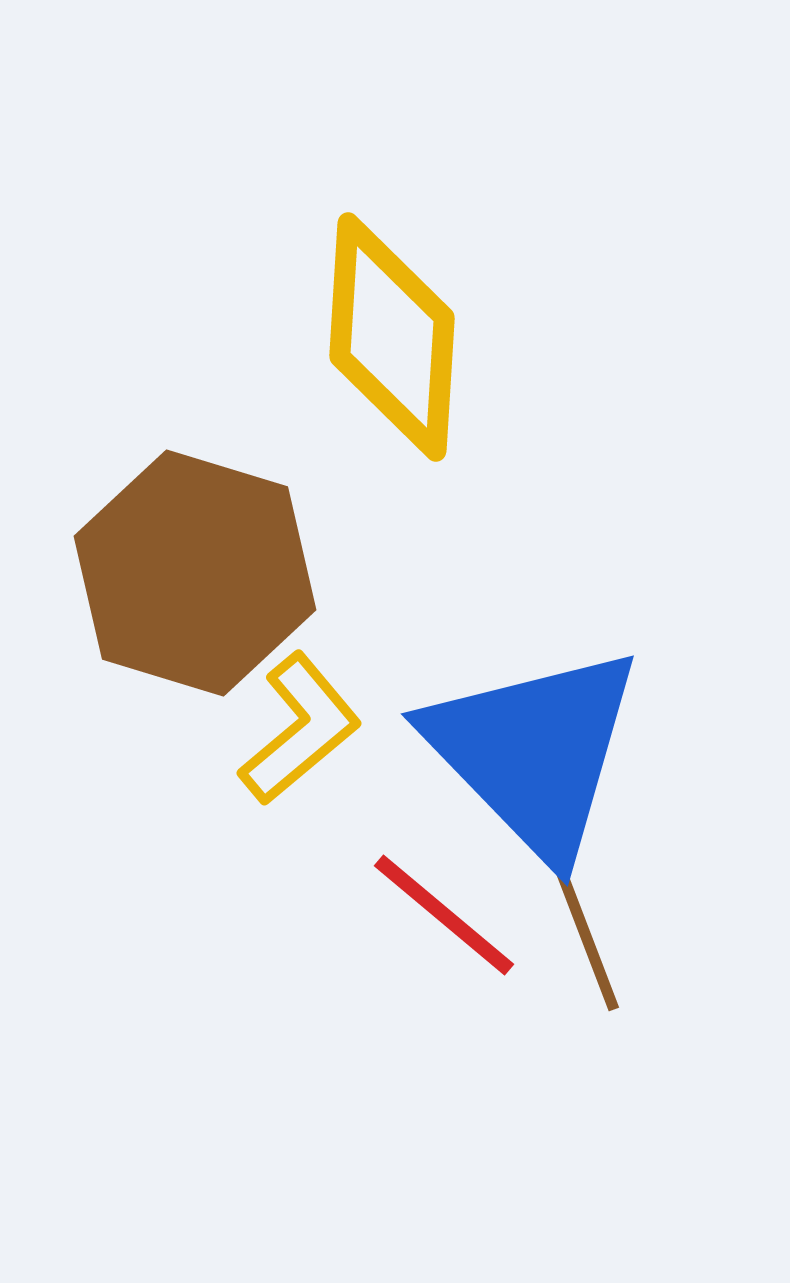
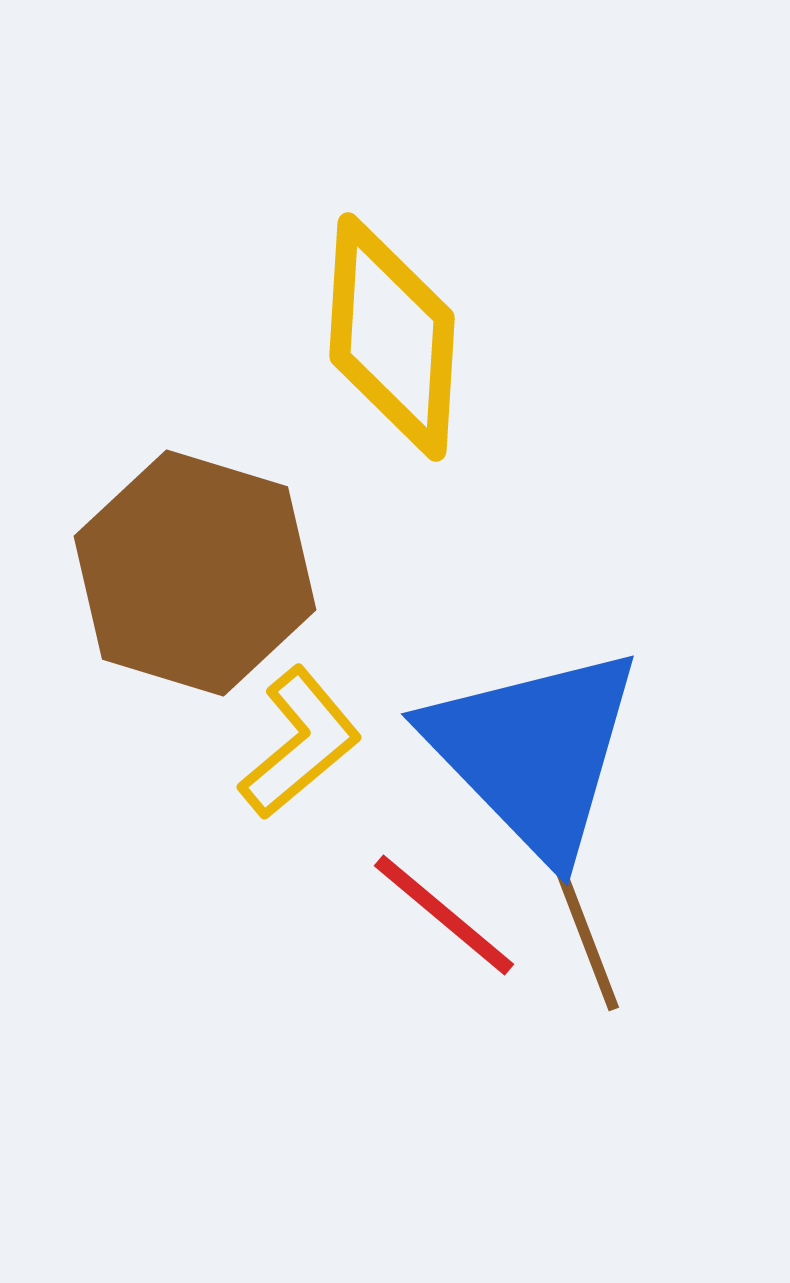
yellow L-shape: moved 14 px down
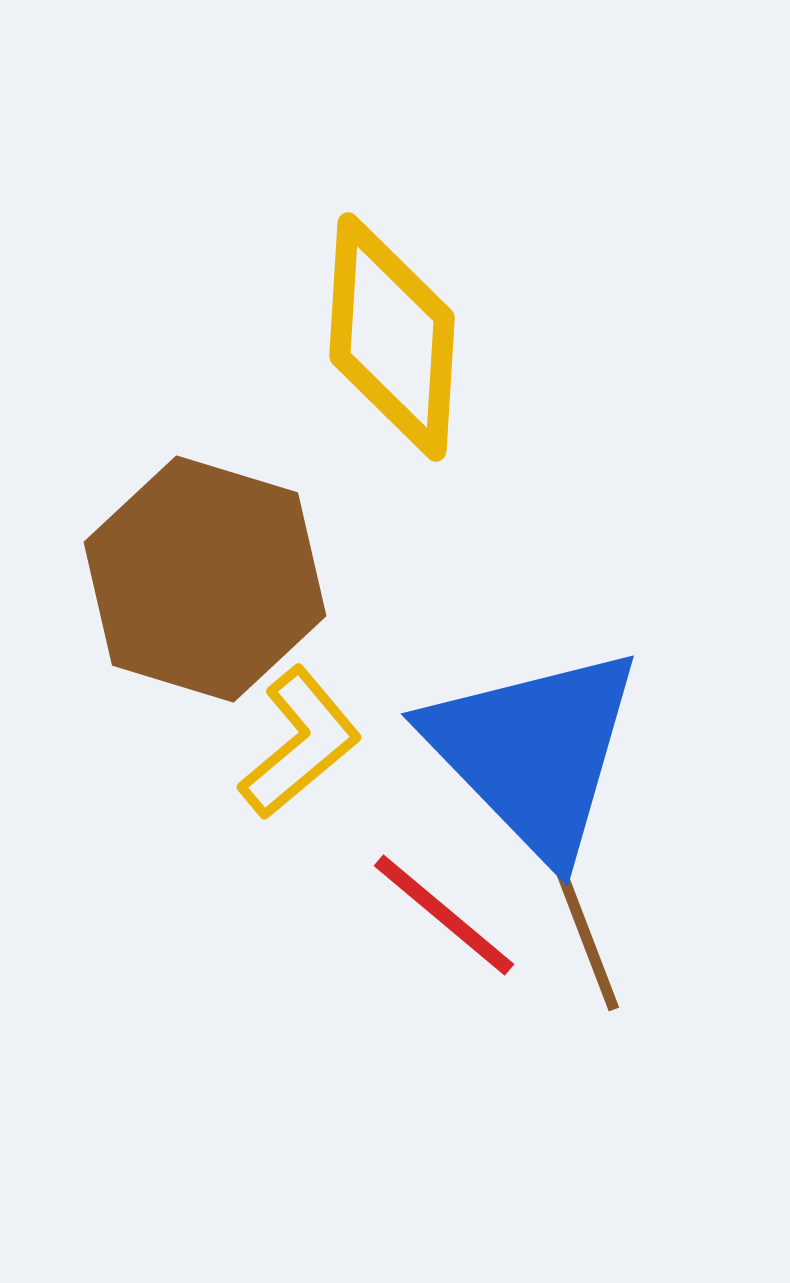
brown hexagon: moved 10 px right, 6 px down
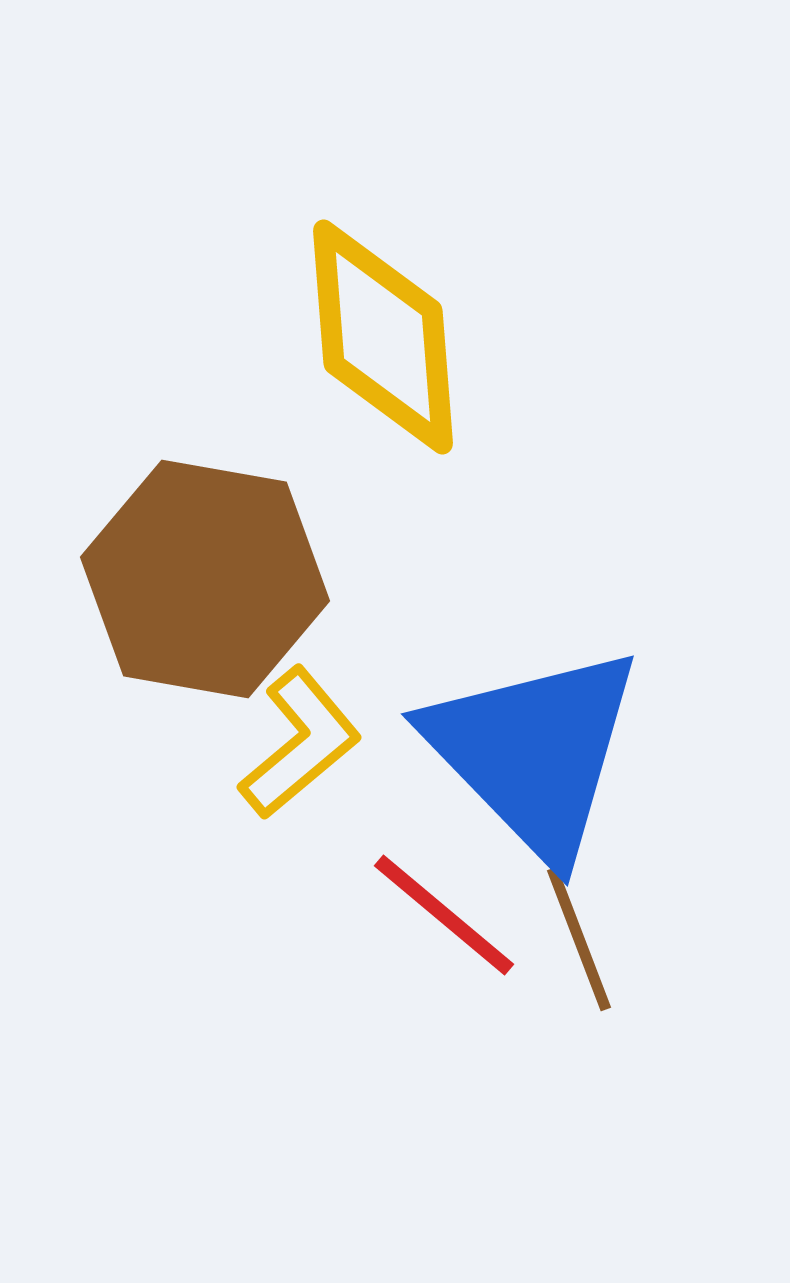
yellow diamond: moved 9 px left; rotated 8 degrees counterclockwise
brown hexagon: rotated 7 degrees counterclockwise
brown line: moved 8 px left
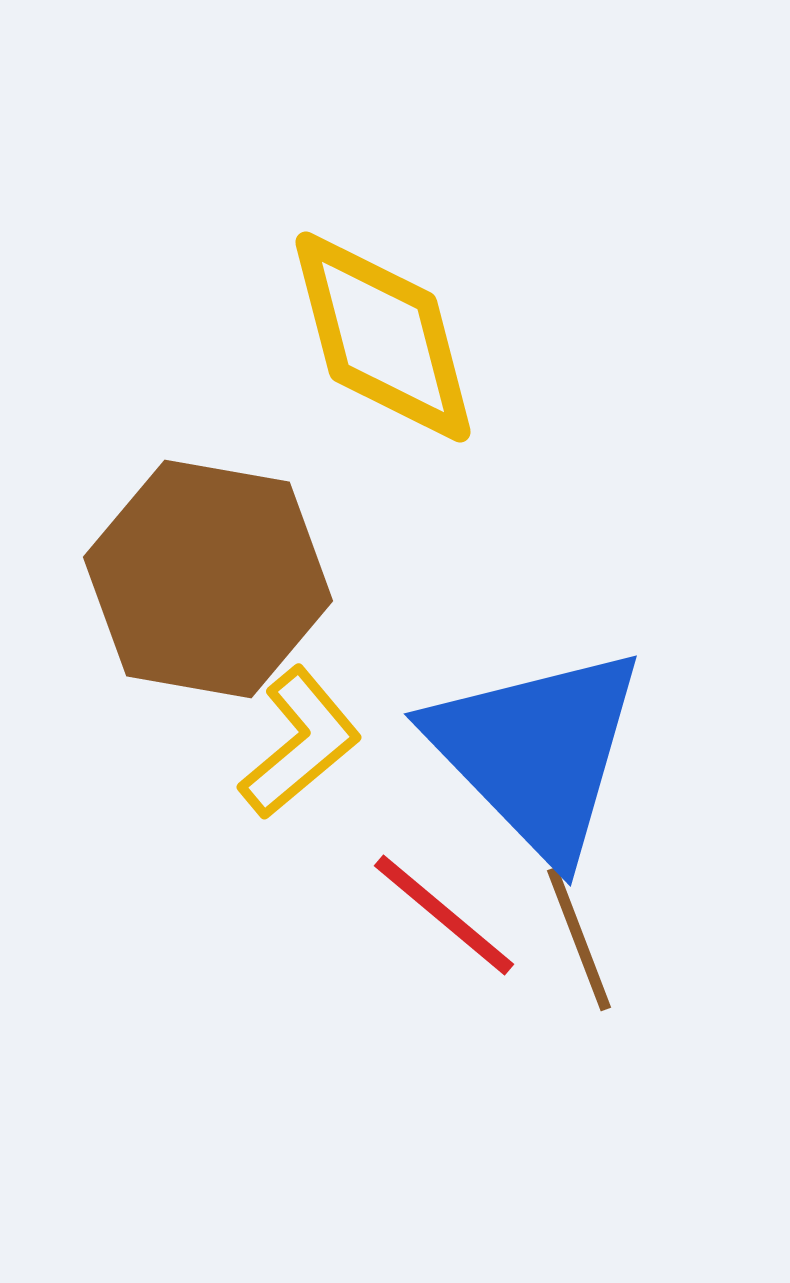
yellow diamond: rotated 10 degrees counterclockwise
brown hexagon: moved 3 px right
blue triangle: moved 3 px right
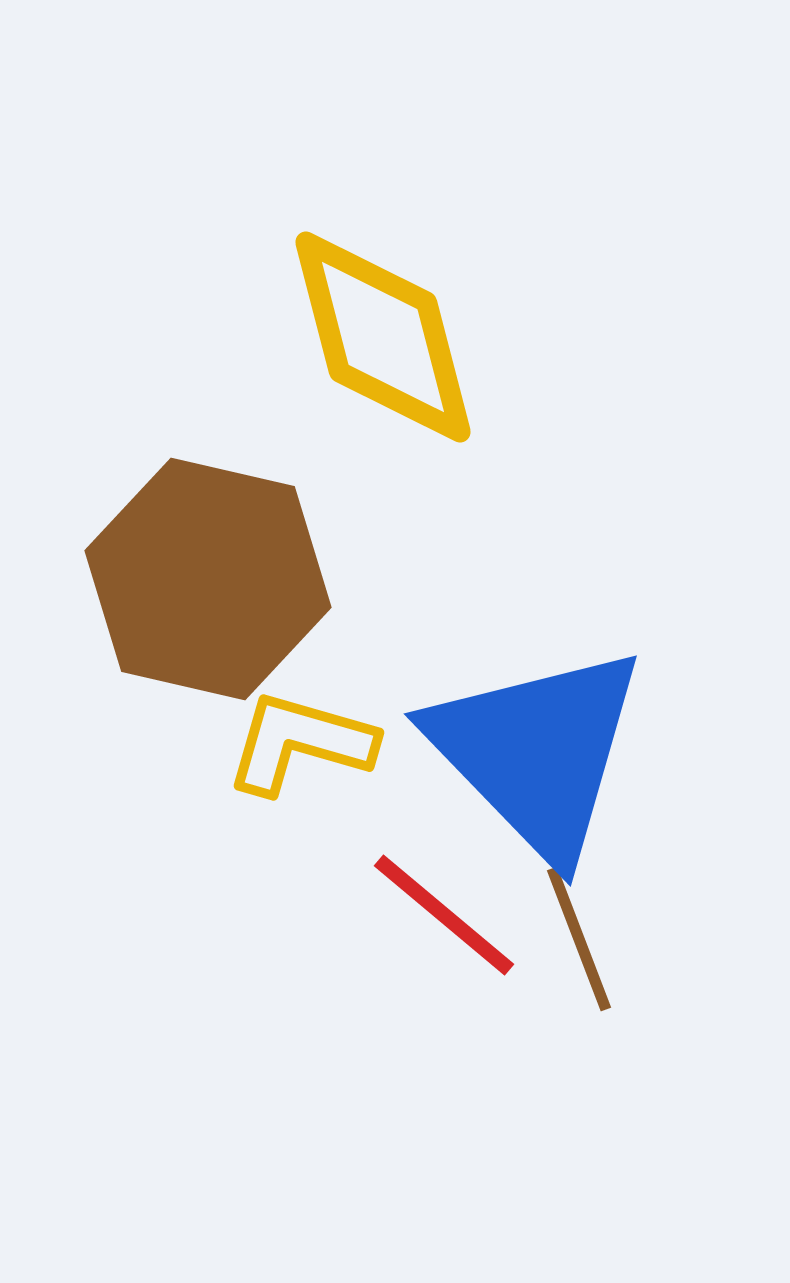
brown hexagon: rotated 3 degrees clockwise
yellow L-shape: rotated 124 degrees counterclockwise
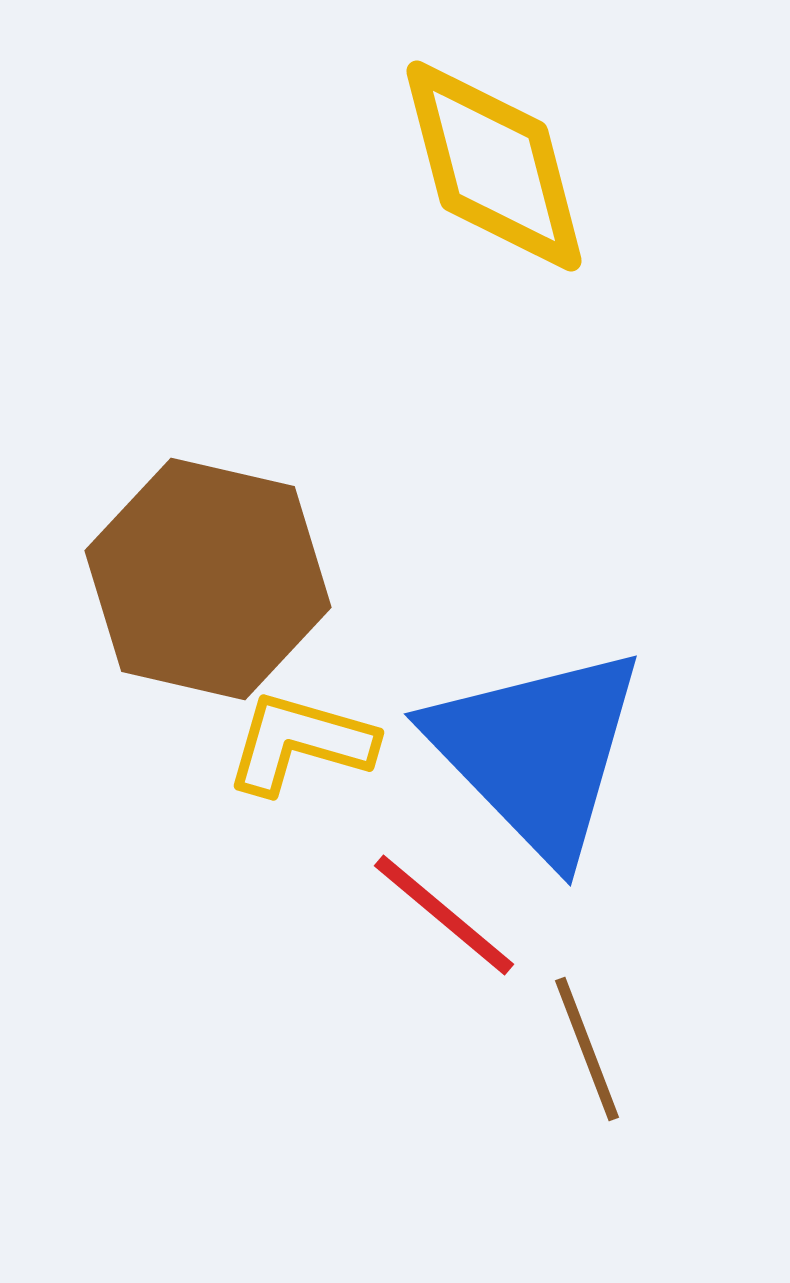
yellow diamond: moved 111 px right, 171 px up
brown line: moved 8 px right, 110 px down
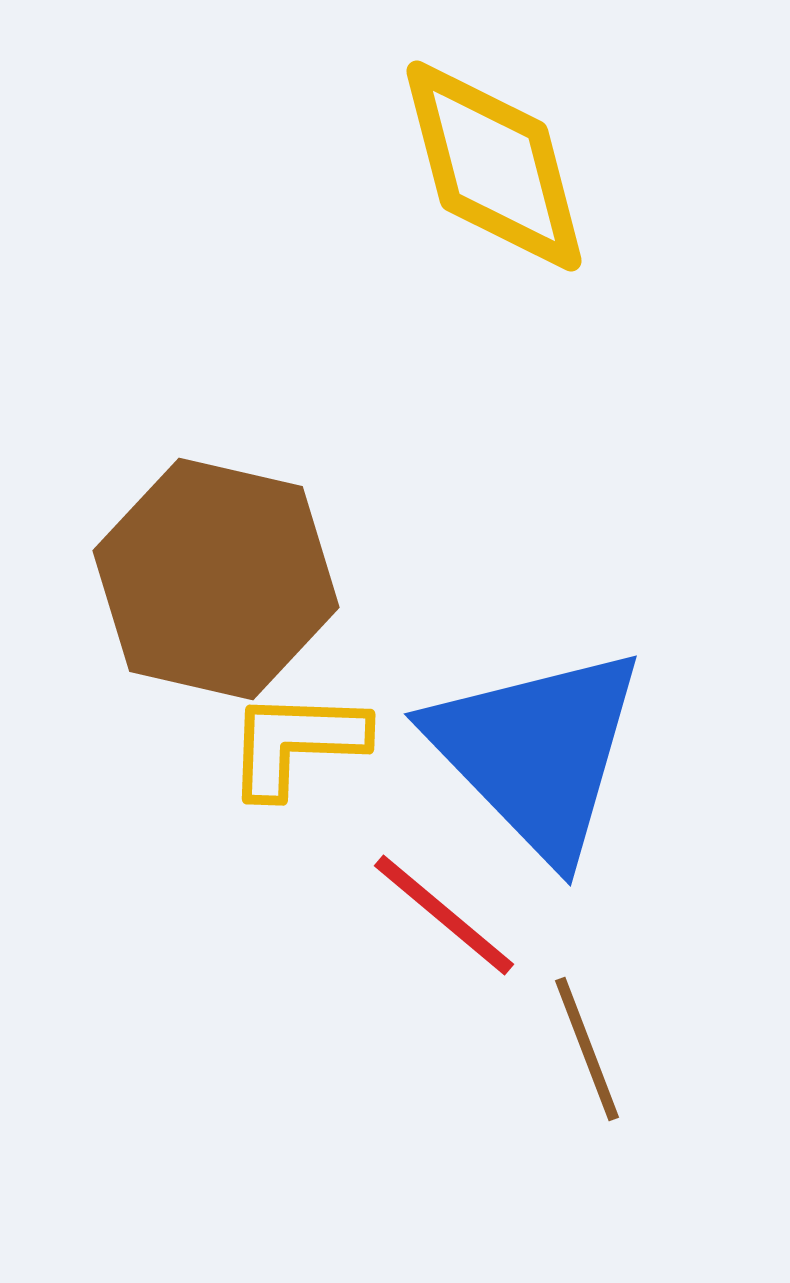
brown hexagon: moved 8 px right
yellow L-shape: moved 4 px left; rotated 14 degrees counterclockwise
